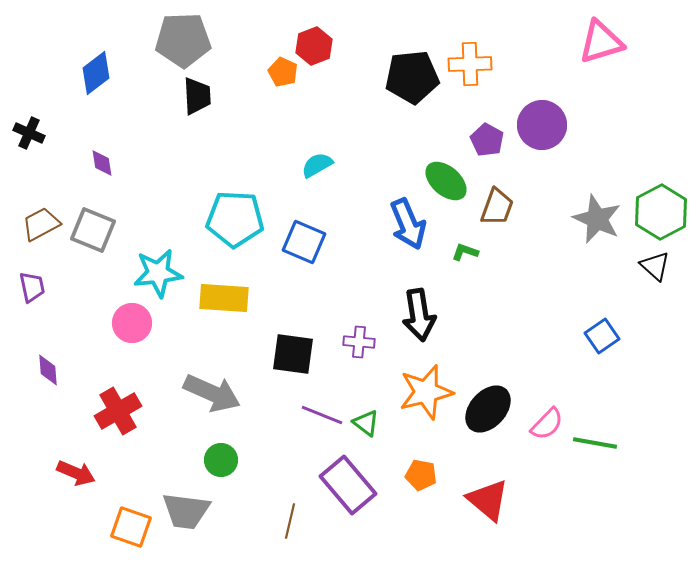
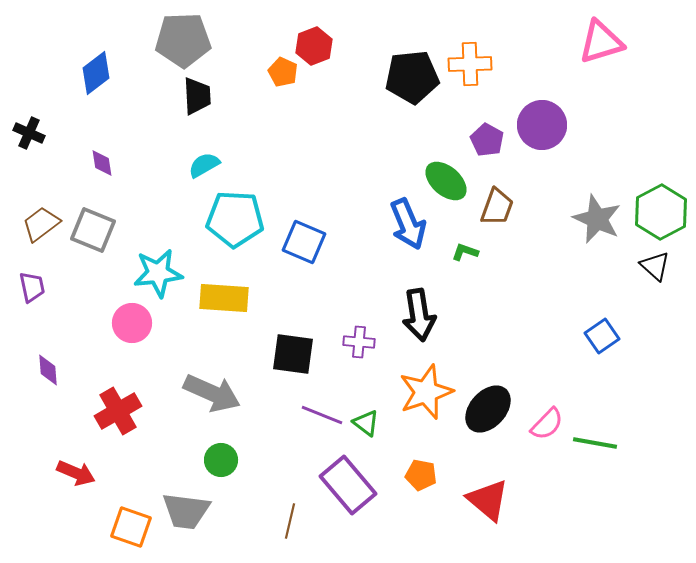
cyan semicircle at (317, 165): moved 113 px left
brown trapezoid at (41, 224): rotated 9 degrees counterclockwise
orange star at (426, 392): rotated 6 degrees counterclockwise
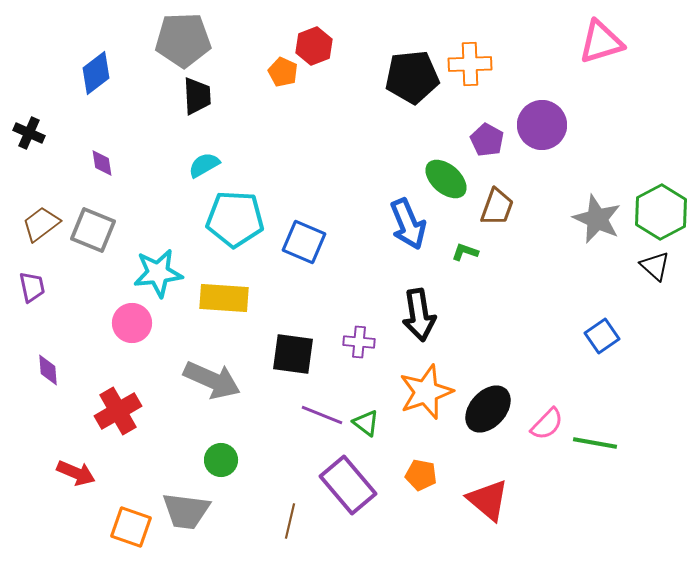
green ellipse at (446, 181): moved 2 px up
gray arrow at (212, 393): moved 13 px up
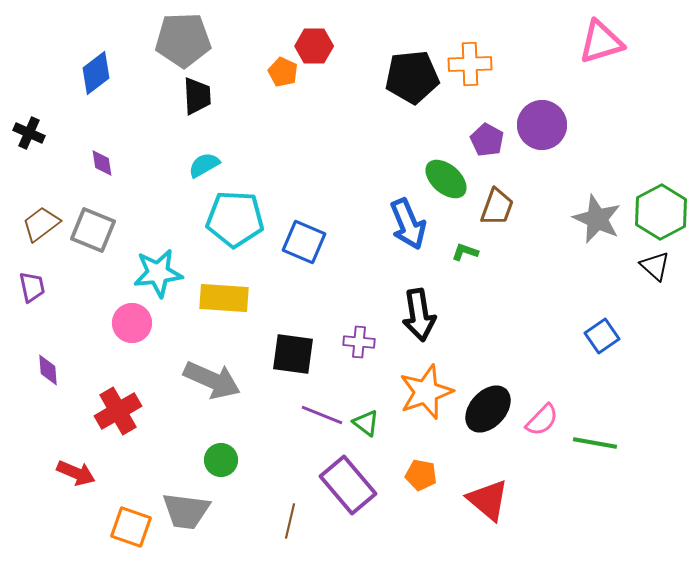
red hexagon at (314, 46): rotated 21 degrees clockwise
pink semicircle at (547, 424): moved 5 px left, 4 px up
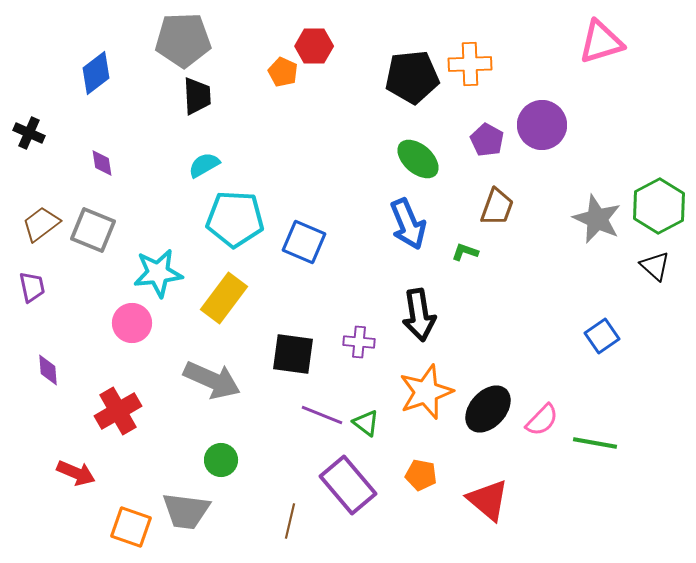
green ellipse at (446, 179): moved 28 px left, 20 px up
green hexagon at (661, 212): moved 2 px left, 6 px up
yellow rectangle at (224, 298): rotated 57 degrees counterclockwise
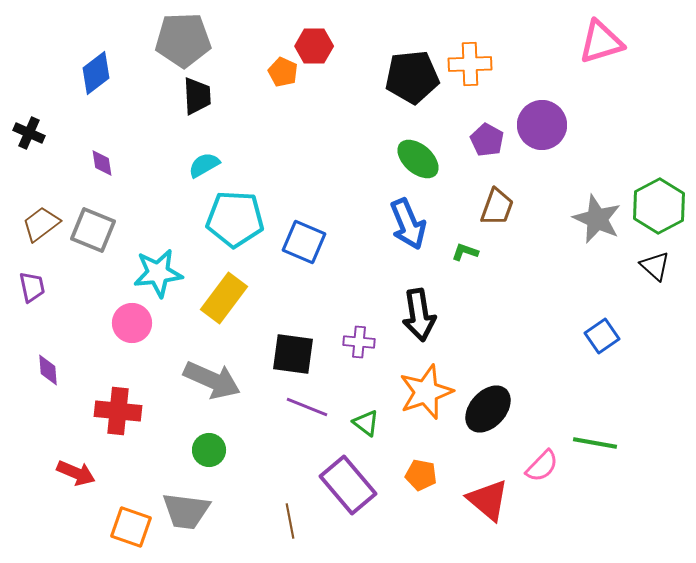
red cross at (118, 411): rotated 36 degrees clockwise
purple line at (322, 415): moved 15 px left, 8 px up
pink semicircle at (542, 420): moved 46 px down
green circle at (221, 460): moved 12 px left, 10 px up
brown line at (290, 521): rotated 24 degrees counterclockwise
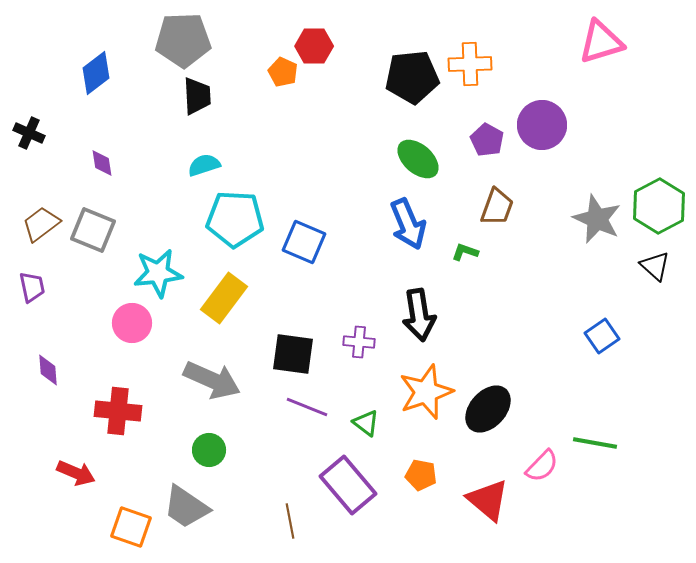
cyan semicircle at (204, 165): rotated 12 degrees clockwise
gray trapezoid at (186, 511): moved 4 px up; rotated 27 degrees clockwise
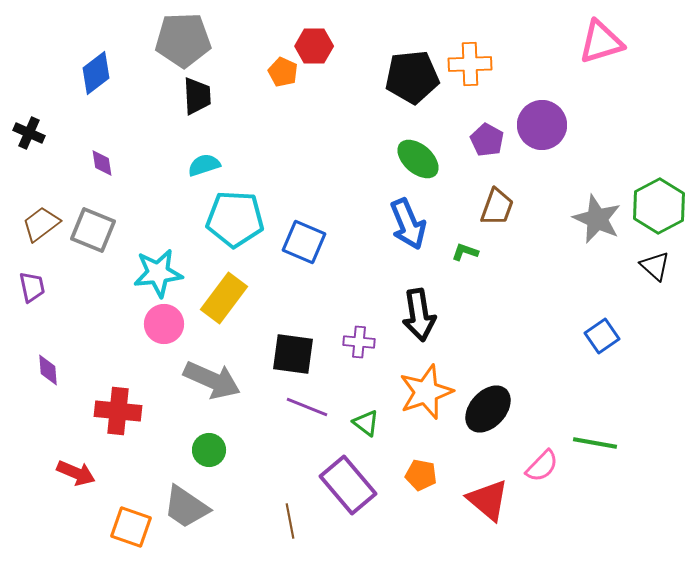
pink circle at (132, 323): moved 32 px right, 1 px down
